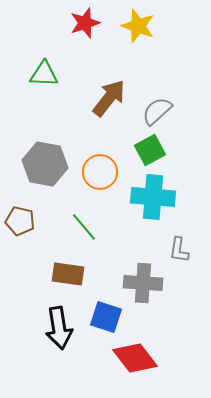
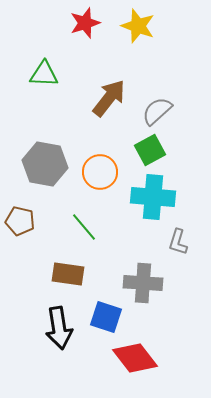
gray L-shape: moved 1 px left, 8 px up; rotated 8 degrees clockwise
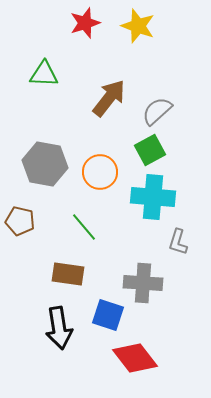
blue square: moved 2 px right, 2 px up
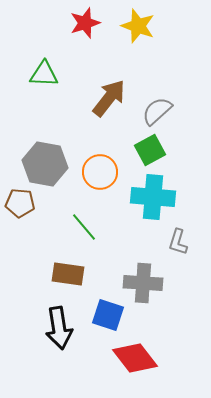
brown pentagon: moved 18 px up; rotated 8 degrees counterclockwise
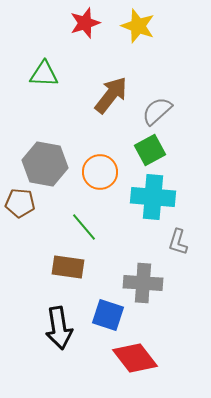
brown arrow: moved 2 px right, 3 px up
brown rectangle: moved 7 px up
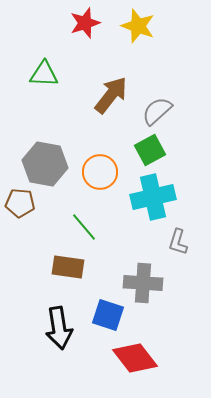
cyan cross: rotated 18 degrees counterclockwise
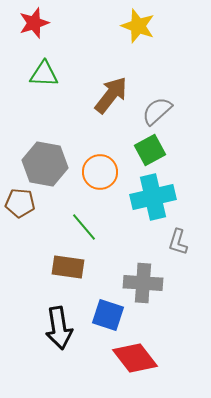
red star: moved 51 px left
